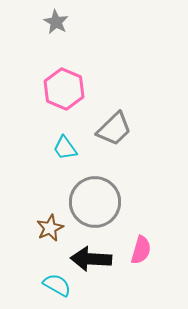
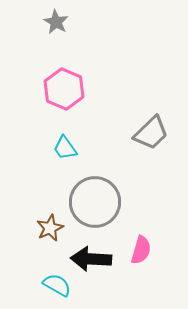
gray trapezoid: moved 37 px right, 4 px down
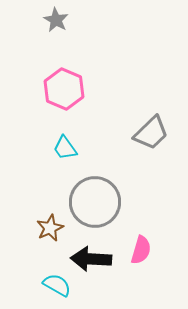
gray star: moved 2 px up
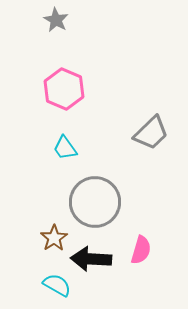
brown star: moved 4 px right, 10 px down; rotated 8 degrees counterclockwise
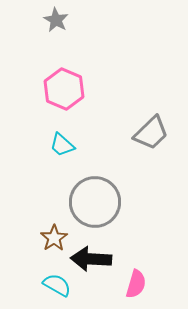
cyan trapezoid: moved 3 px left, 3 px up; rotated 12 degrees counterclockwise
pink semicircle: moved 5 px left, 34 px down
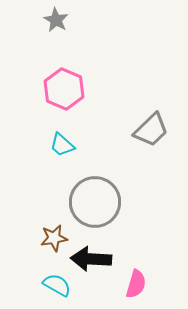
gray trapezoid: moved 3 px up
brown star: rotated 24 degrees clockwise
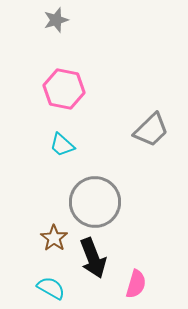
gray star: rotated 25 degrees clockwise
pink hexagon: rotated 12 degrees counterclockwise
brown star: rotated 28 degrees counterclockwise
black arrow: moved 2 px right, 1 px up; rotated 114 degrees counterclockwise
cyan semicircle: moved 6 px left, 3 px down
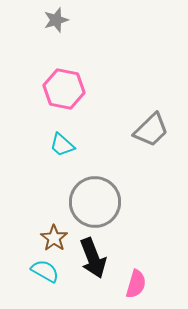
cyan semicircle: moved 6 px left, 17 px up
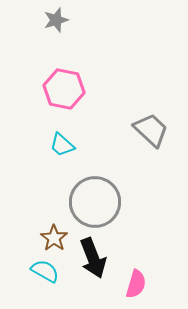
gray trapezoid: rotated 93 degrees counterclockwise
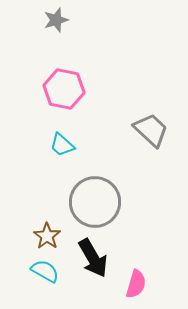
brown star: moved 7 px left, 2 px up
black arrow: rotated 9 degrees counterclockwise
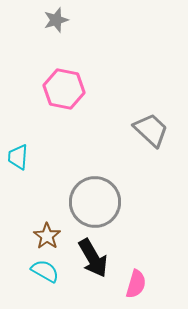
cyan trapezoid: moved 44 px left, 12 px down; rotated 52 degrees clockwise
